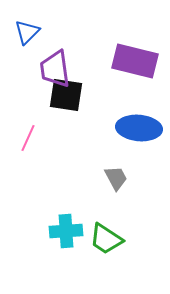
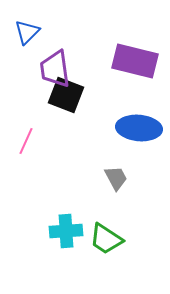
black square: rotated 12 degrees clockwise
pink line: moved 2 px left, 3 px down
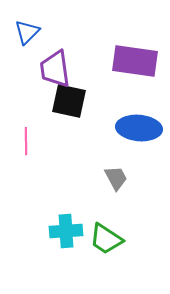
purple rectangle: rotated 6 degrees counterclockwise
black square: moved 3 px right, 6 px down; rotated 9 degrees counterclockwise
pink line: rotated 24 degrees counterclockwise
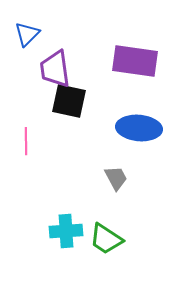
blue triangle: moved 2 px down
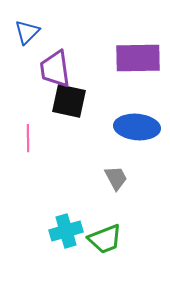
blue triangle: moved 2 px up
purple rectangle: moved 3 px right, 3 px up; rotated 9 degrees counterclockwise
blue ellipse: moved 2 px left, 1 px up
pink line: moved 2 px right, 3 px up
cyan cross: rotated 12 degrees counterclockwise
green trapezoid: moved 1 px left; rotated 54 degrees counterclockwise
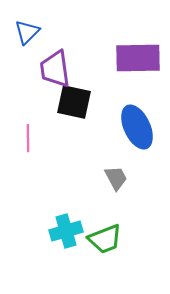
black square: moved 5 px right, 1 px down
blue ellipse: rotated 60 degrees clockwise
